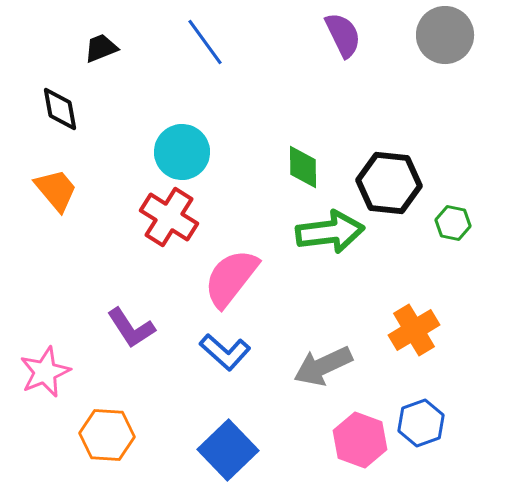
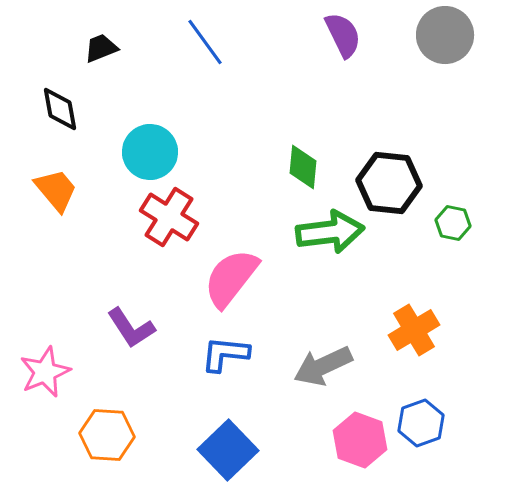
cyan circle: moved 32 px left
green diamond: rotated 6 degrees clockwise
blue L-shape: moved 2 px down; rotated 144 degrees clockwise
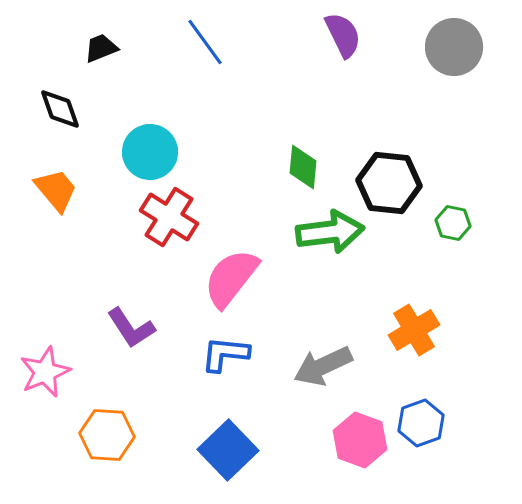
gray circle: moved 9 px right, 12 px down
black diamond: rotated 9 degrees counterclockwise
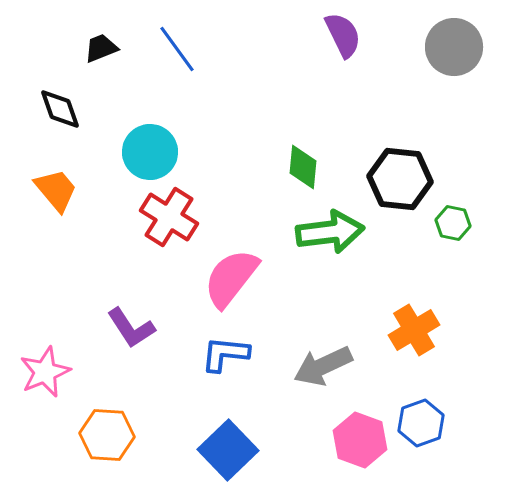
blue line: moved 28 px left, 7 px down
black hexagon: moved 11 px right, 4 px up
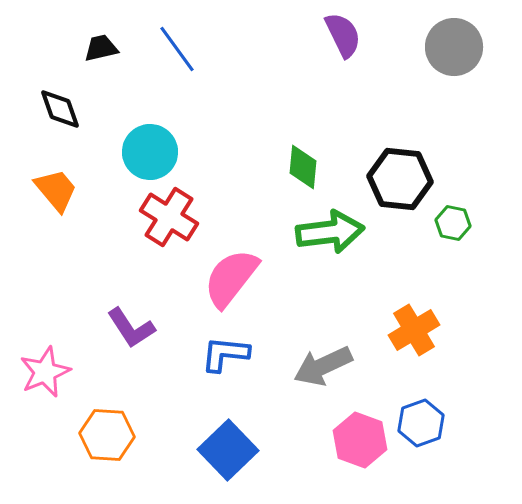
black trapezoid: rotated 9 degrees clockwise
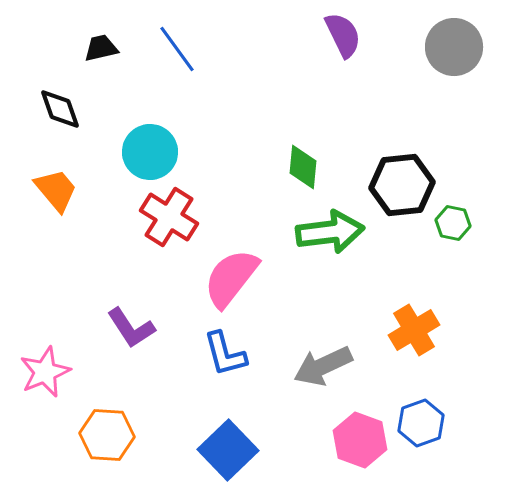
black hexagon: moved 2 px right, 6 px down; rotated 12 degrees counterclockwise
blue L-shape: rotated 111 degrees counterclockwise
